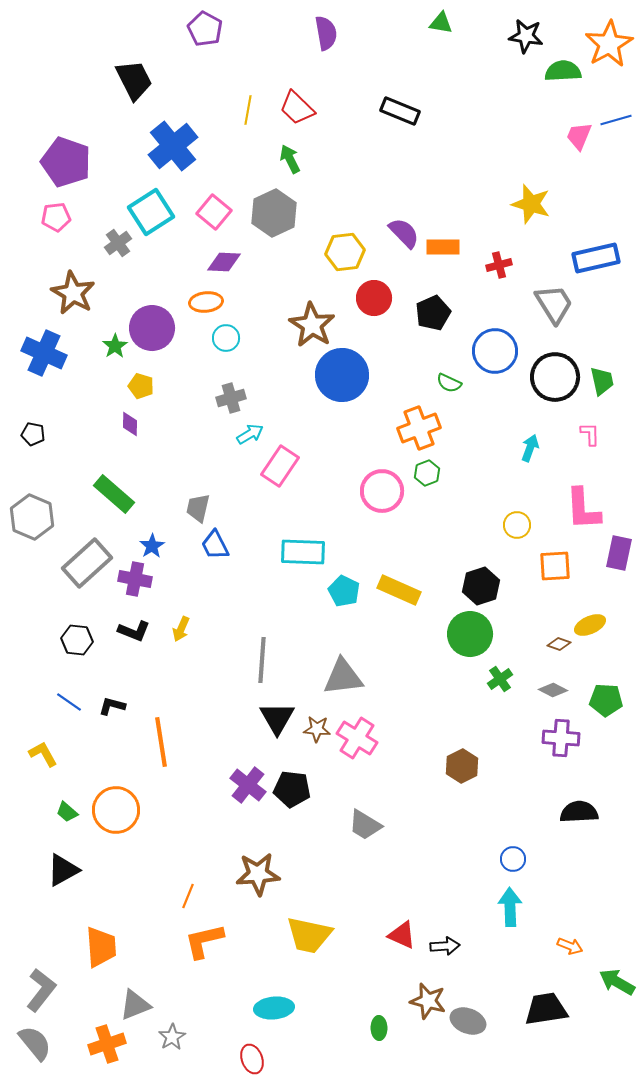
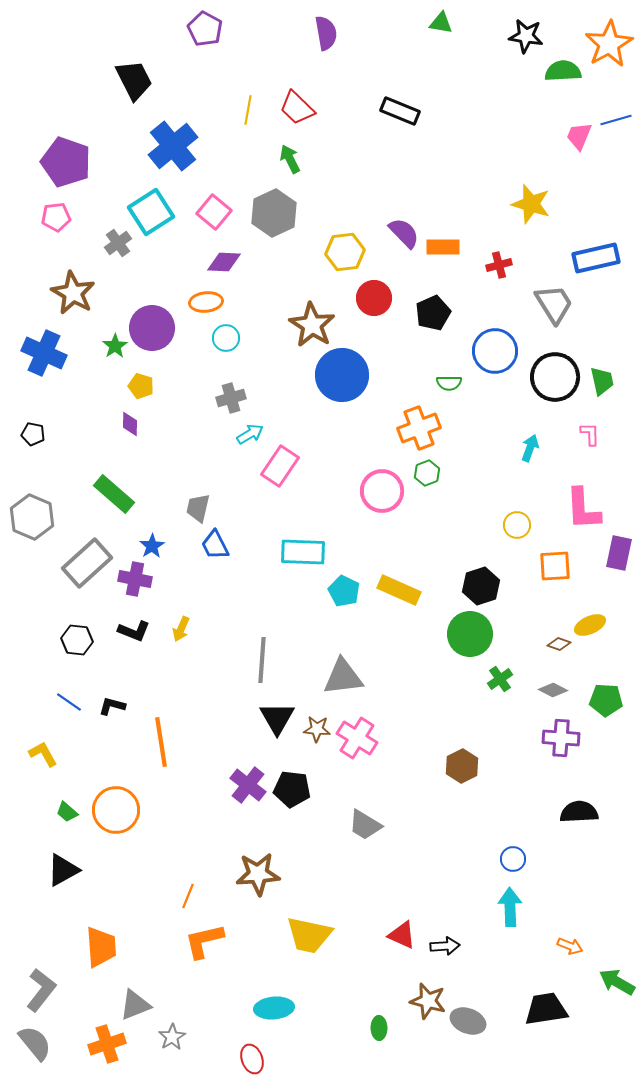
green semicircle at (449, 383): rotated 25 degrees counterclockwise
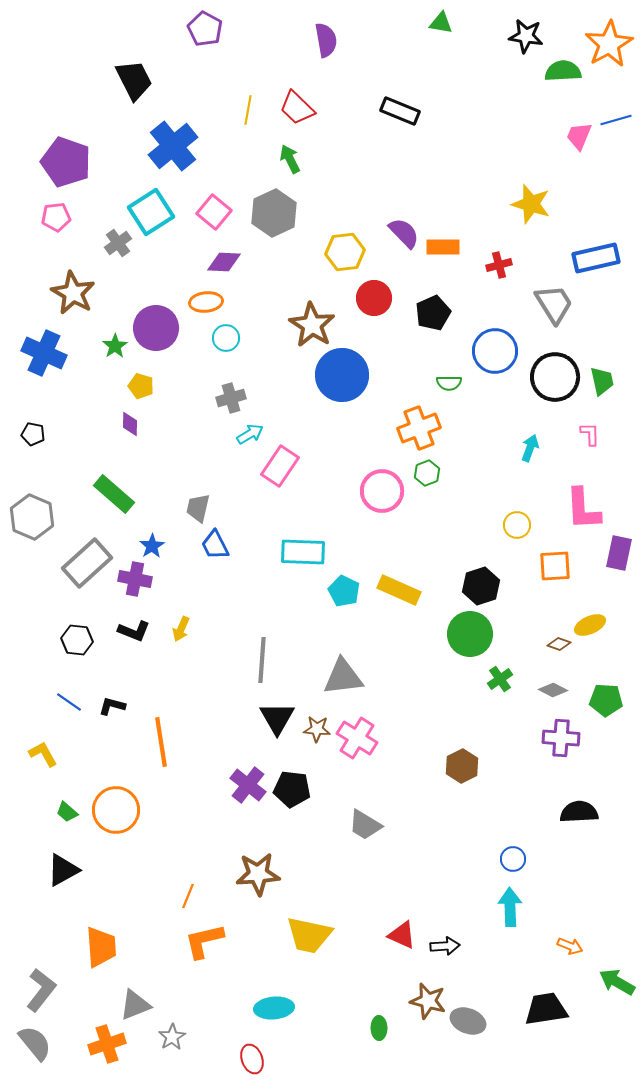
purple semicircle at (326, 33): moved 7 px down
purple circle at (152, 328): moved 4 px right
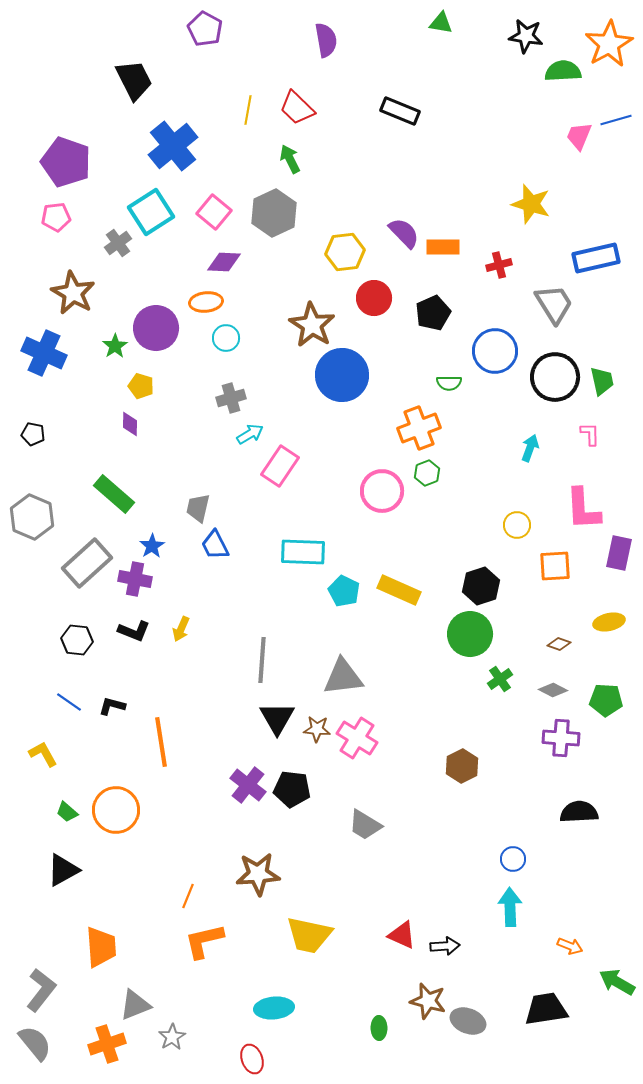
yellow ellipse at (590, 625): moved 19 px right, 3 px up; rotated 12 degrees clockwise
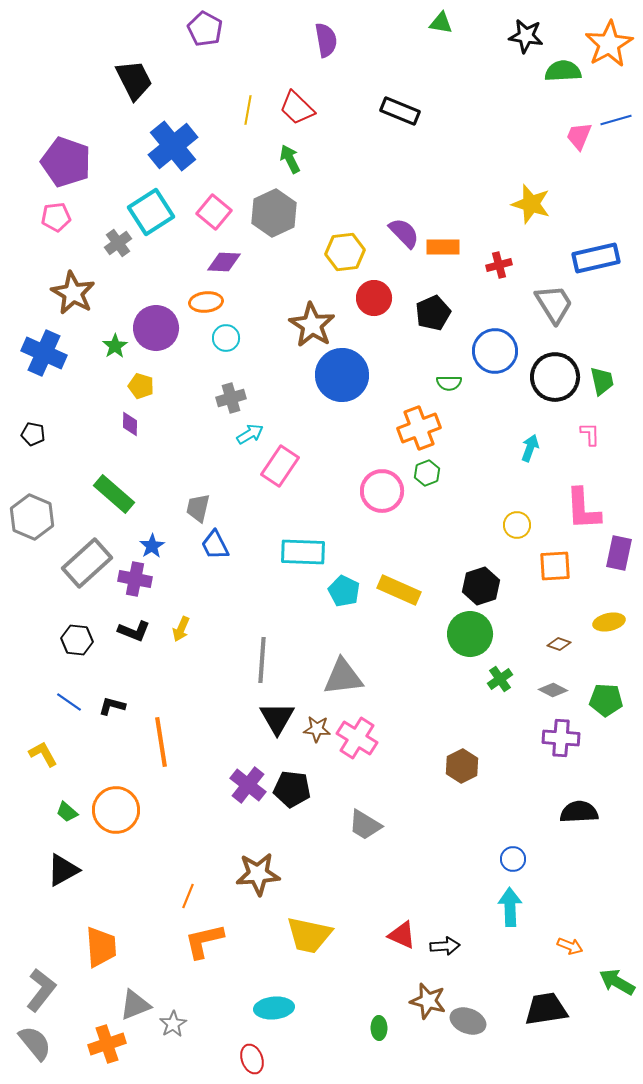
gray star at (172, 1037): moved 1 px right, 13 px up
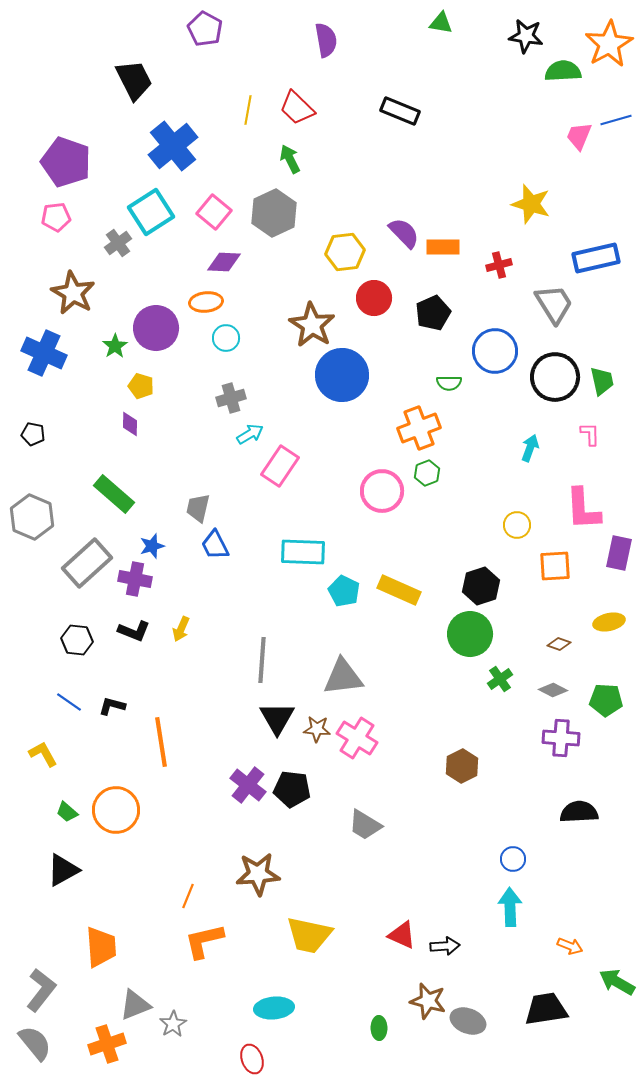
blue star at (152, 546): rotated 15 degrees clockwise
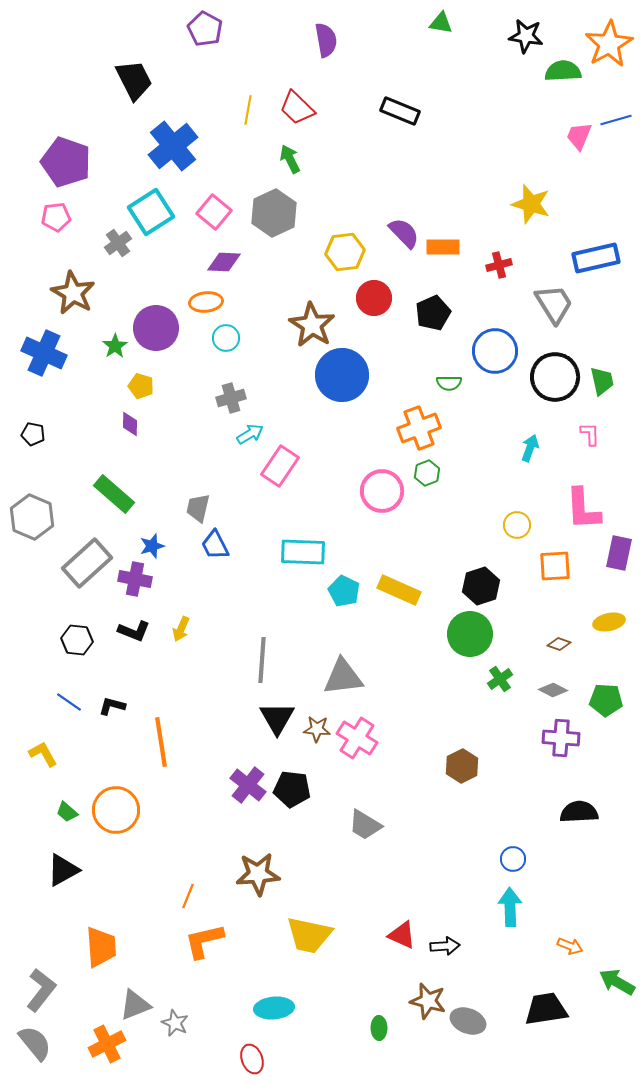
gray star at (173, 1024): moved 2 px right, 1 px up; rotated 16 degrees counterclockwise
orange cross at (107, 1044): rotated 9 degrees counterclockwise
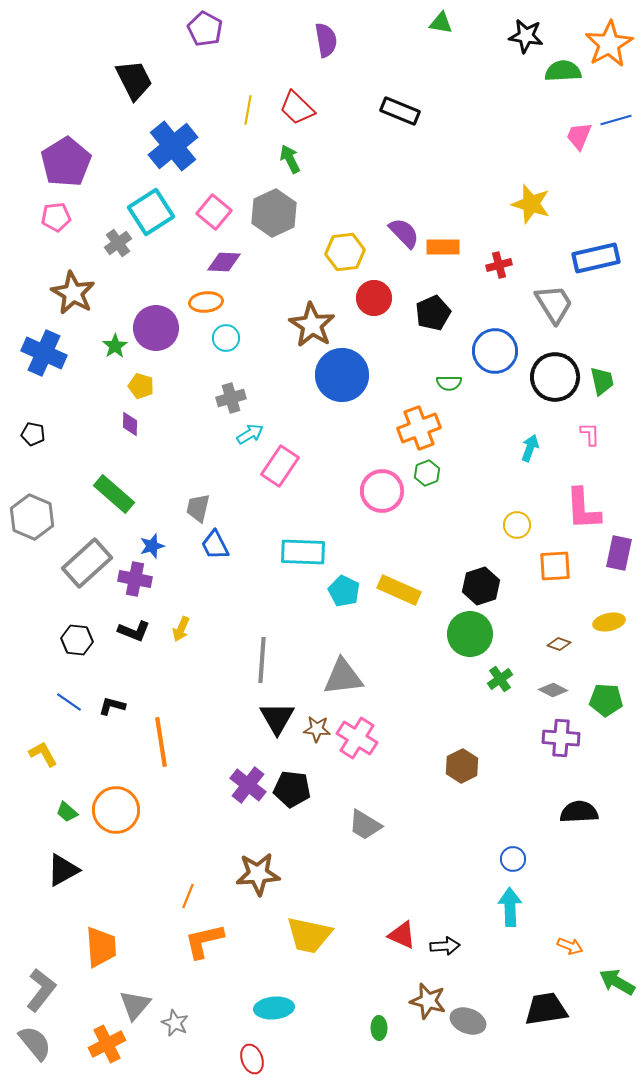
purple pentagon at (66, 162): rotated 21 degrees clockwise
gray triangle at (135, 1005): rotated 28 degrees counterclockwise
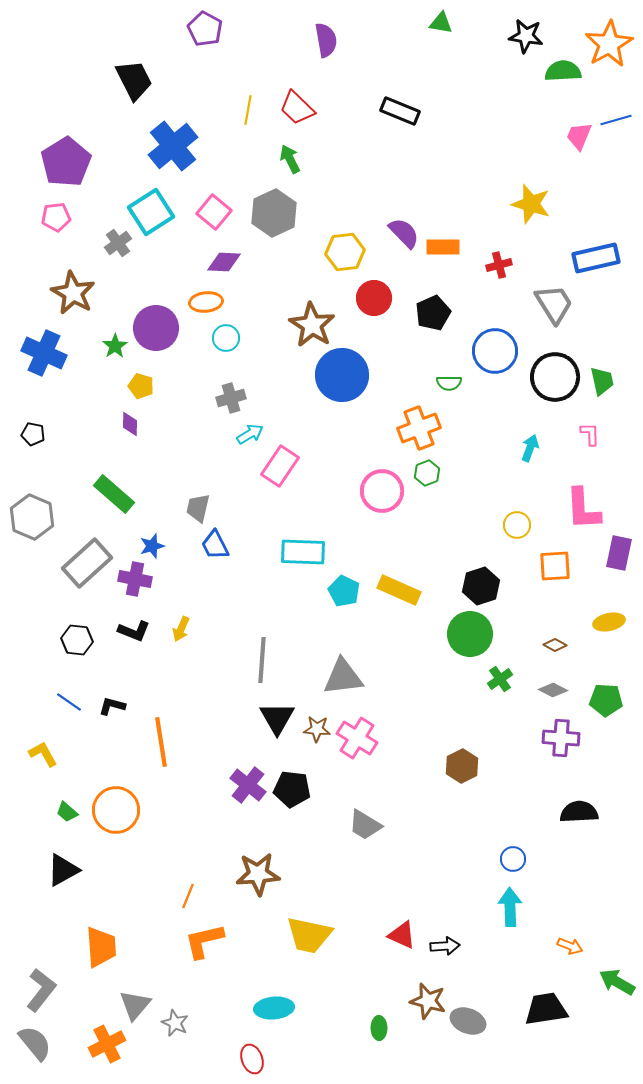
brown diamond at (559, 644): moved 4 px left, 1 px down; rotated 10 degrees clockwise
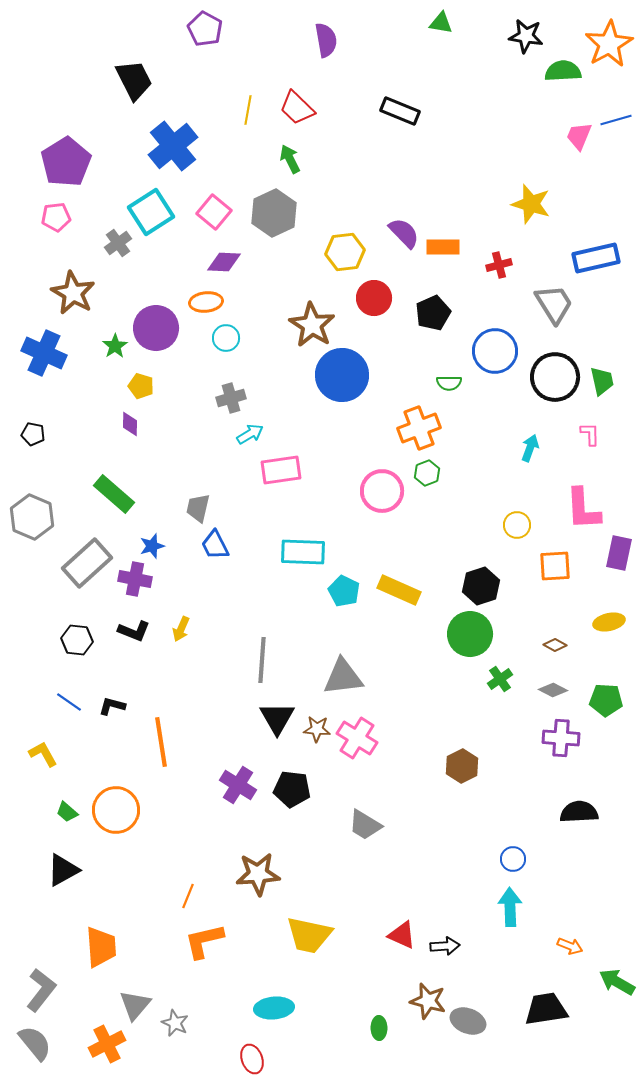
pink rectangle at (280, 466): moved 1 px right, 4 px down; rotated 48 degrees clockwise
purple cross at (248, 785): moved 10 px left; rotated 6 degrees counterclockwise
